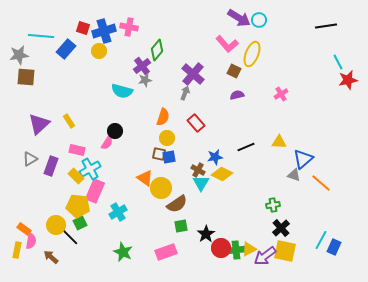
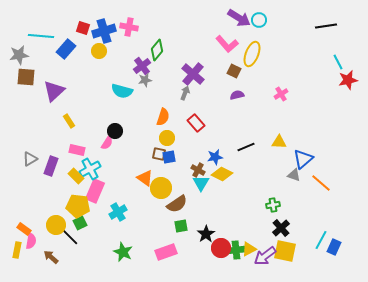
purple triangle at (39, 124): moved 15 px right, 33 px up
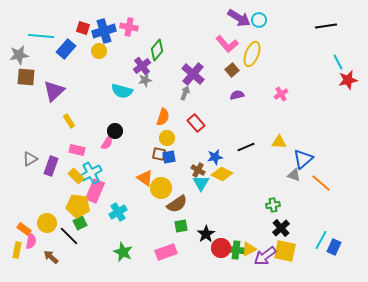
brown square at (234, 71): moved 2 px left, 1 px up; rotated 24 degrees clockwise
cyan cross at (90, 169): moved 1 px right, 4 px down
yellow circle at (56, 225): moved 9 px left, 2 px up
green cross at (236, 250): rotated 12 degrees clockwise
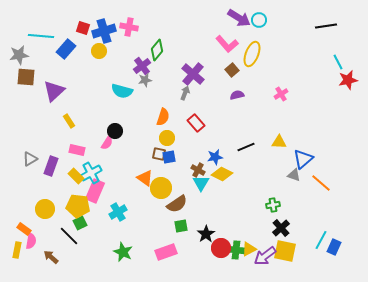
yellow circle at (47, 223): moved 2 px left, 14 px up
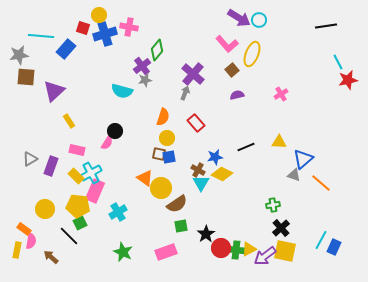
blue cross at (104, 31): moved 1 px right, 3 px down
yellow circle at (99, 51): moved 36 px up
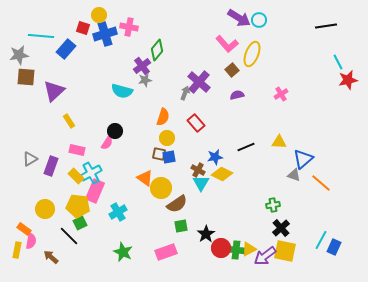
purple cross at (193, 74): moved 6 px right, 8 px down
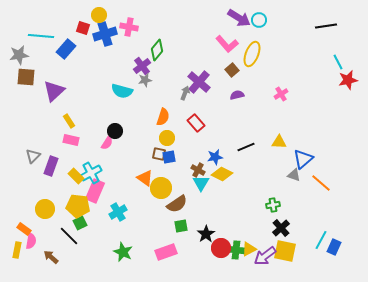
pink rectangle at (77, 150): moved 6 px left, 10 px up
gray triangle at (30, 159): moved 3 px right, 3 px up; rotated 14 degrees counterclockwise
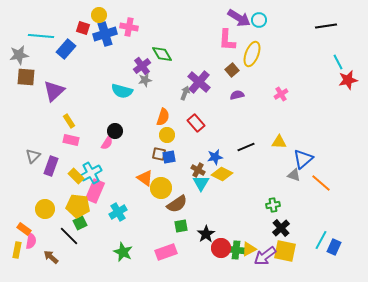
pink L-shape at (227, 44): moved 4 px up; rotated 45 degrees clockwise
green diamond at (157, 50): moved 5 px right, 4 px down; rotated 70 degrees counterclockwise
yellow circle at (167, 138): moved 3 px up
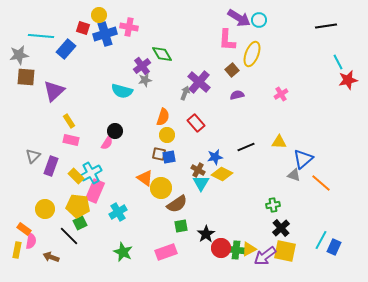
brown arrow at (51, 257): rotated 21 degrees counterclockwise
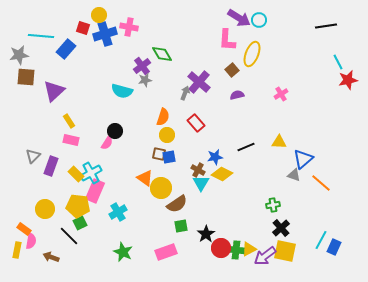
yellow rectangle at (76, 176): moved 2 px up
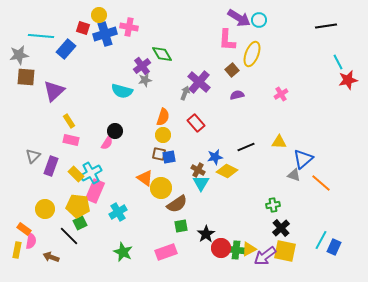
yellow circle at (167, 135): moved 4 px left
yellow diamond at (222, 174): moved 5 px right, 3 px up
